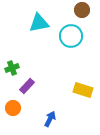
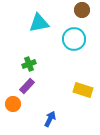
cyan circle: moved 3 px right, 3 px down
green cross: moved 17 px right, 4 px up
orange circle: moved 4 px up
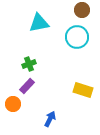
cyan circle: moved 3 px right, 2 px up
